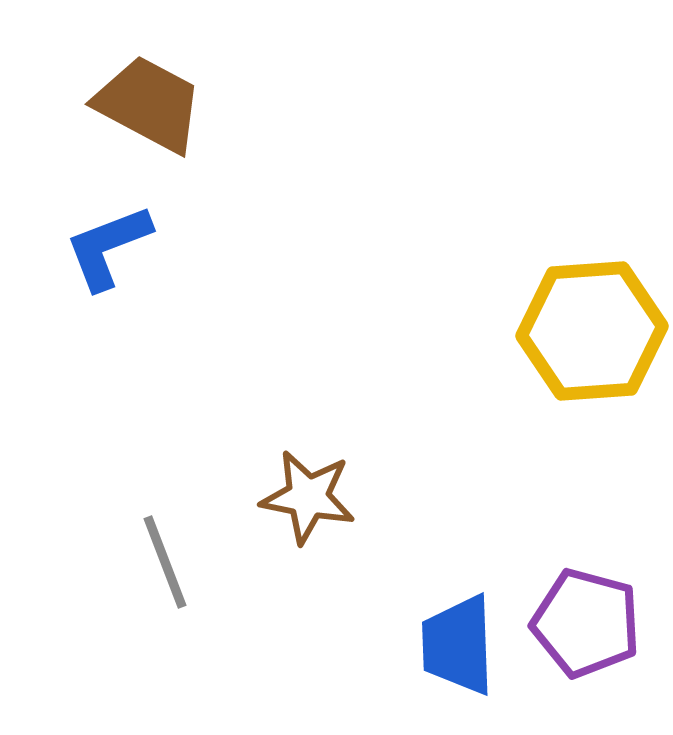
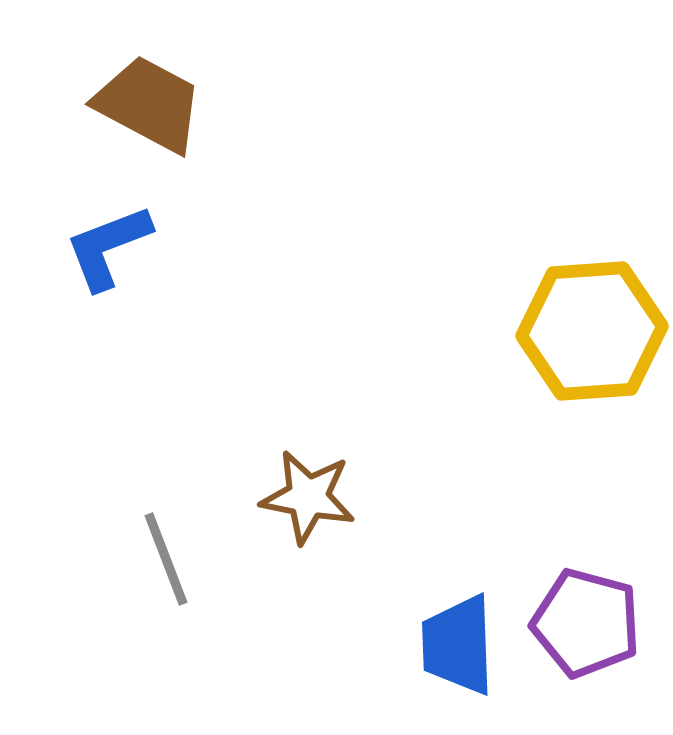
gray line: moved 1 px right, 3 px up
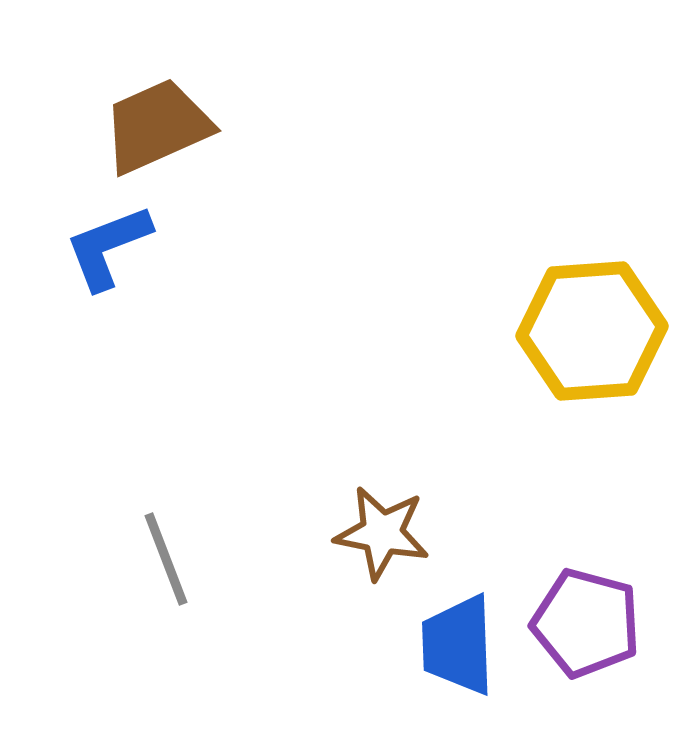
brown trapezoid: moved 8 px right, 22 px down; rotated 52 degrees counterclockwise
brown star: moved 74 px right, 36 px down
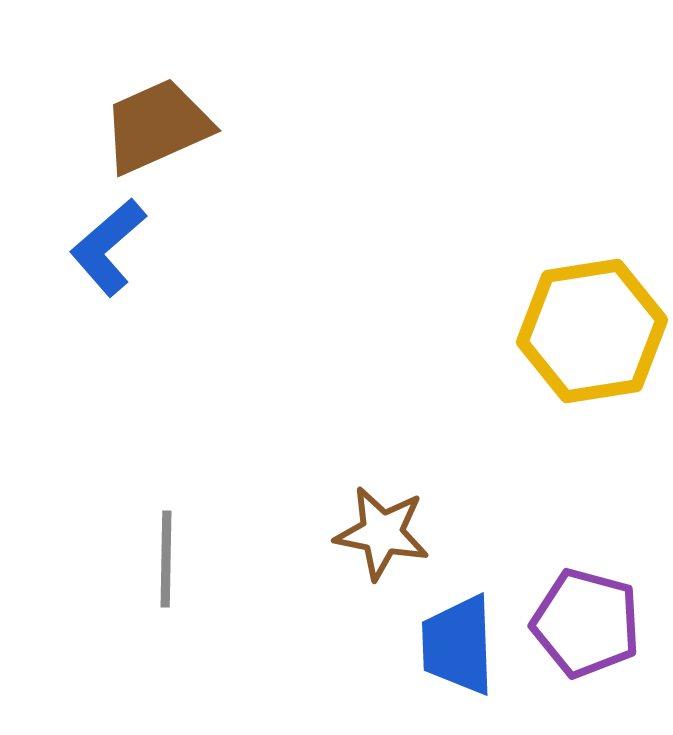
blue L-shape: rotated 20 degrees counterclockwise
yellow hexagon: rotated 5 degrees counterclockwise
gray line: rotated 22 degrees clockwise
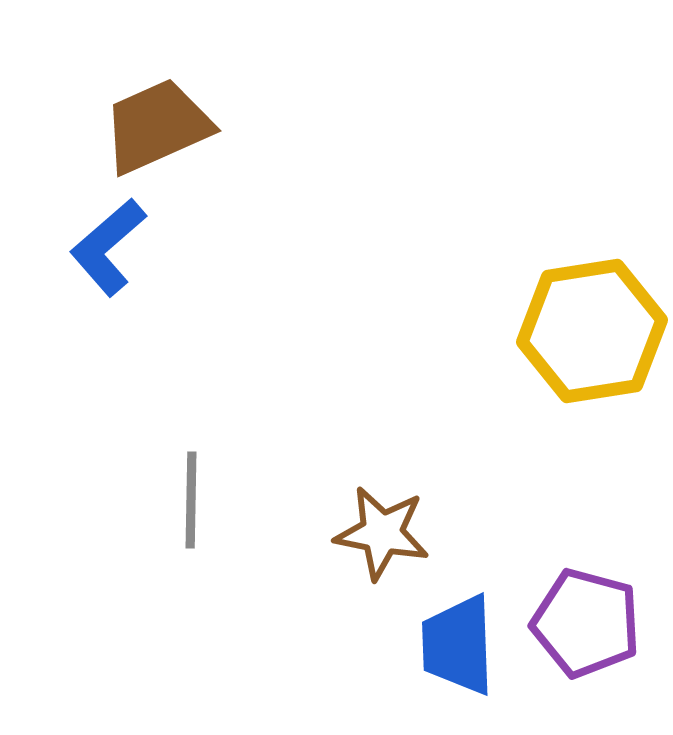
gray line: moved 25 px right, 59 px up
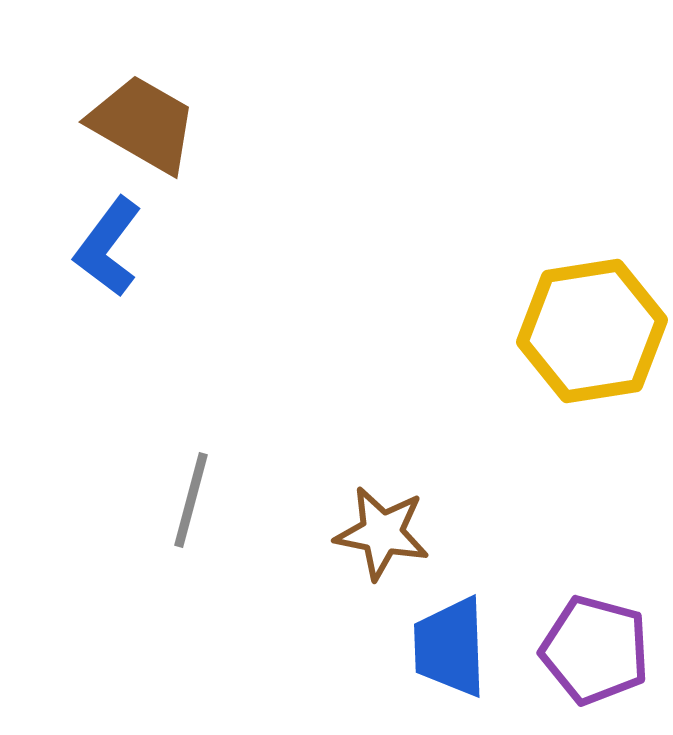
brown trapezoid: moved 14 px left, 2 px up; rotated 54 degrees clockwise
blue L-shape: rotated 12 degrees counterclockwise
gray line: rotated 14 degrees clockwise
purple pentagon: moved 9 px right, 27 px down
blue trapezoid: moved 8 px left, 2 px down
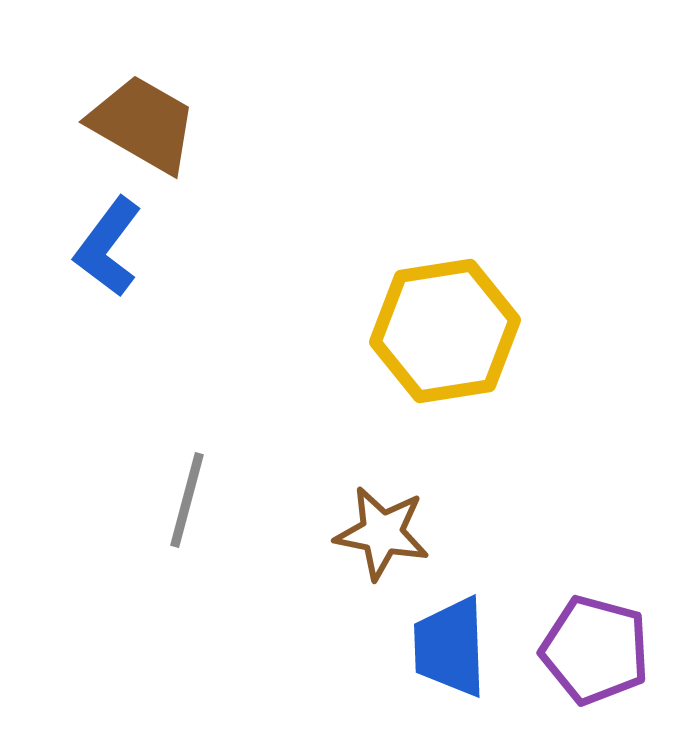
yellow hexagon: moved 147 px left
gray line: moved 4 px left
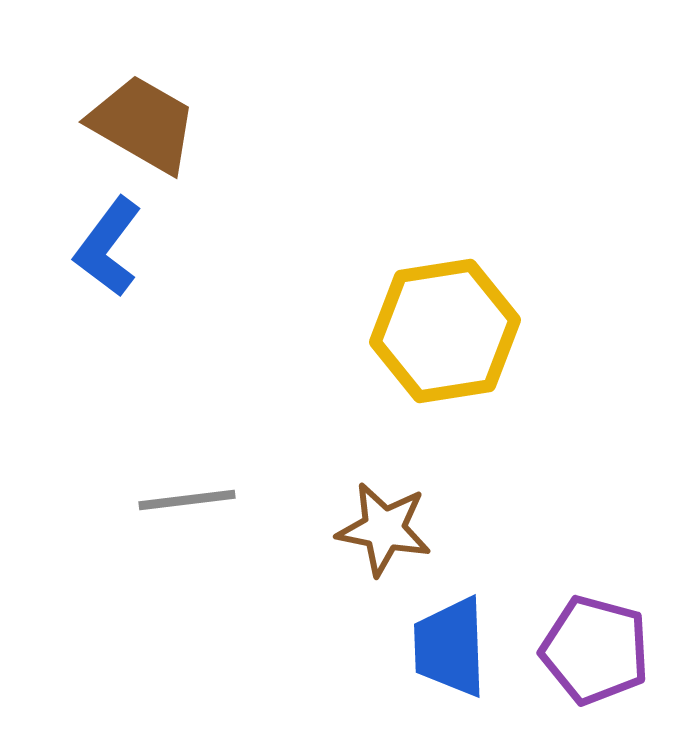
gray line: rotated 68 degrees clockwise
brown star: moved 2 px right, 4 px up
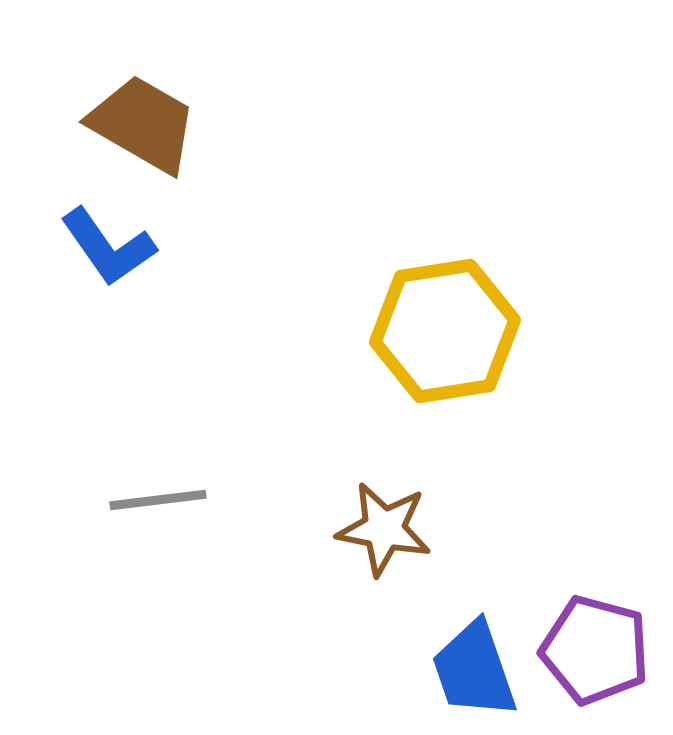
blue L-shape: rotated 72 degrees counterclockwise
gray line: moved 29 px left
blue trapezoid: moved 24 px right, 23 px down; rotated 17 degrees counterclockwise
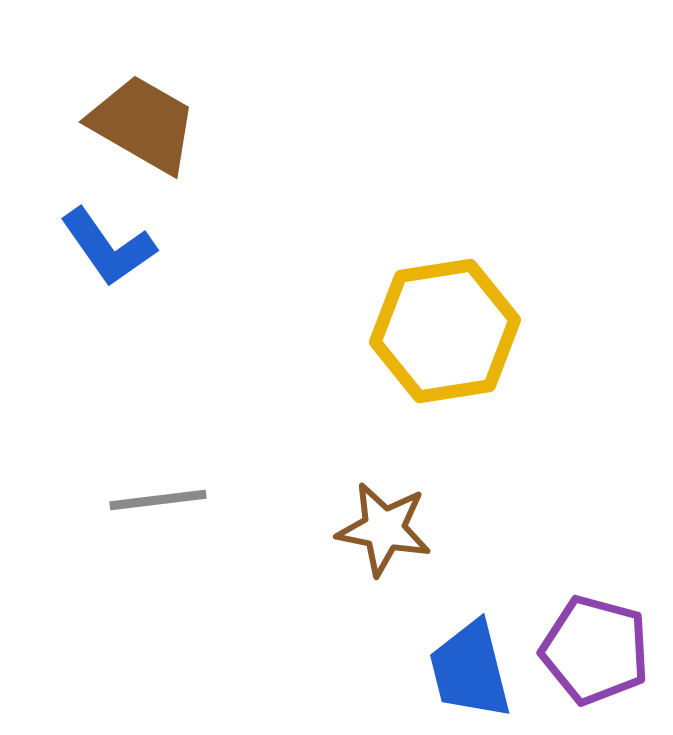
blue trapezoid: moved 4 px left; rotated 5 degrees clockwise
